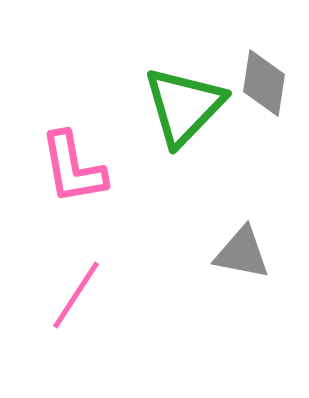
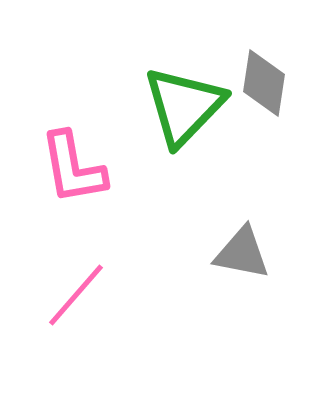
pink line: rotated 8 degrees clockwise
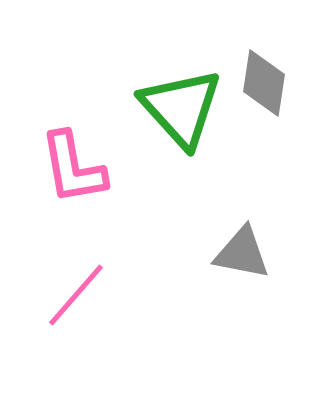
green triangle: moved 3 px left, 2 px down; rotated 26 degrees counterclockwise
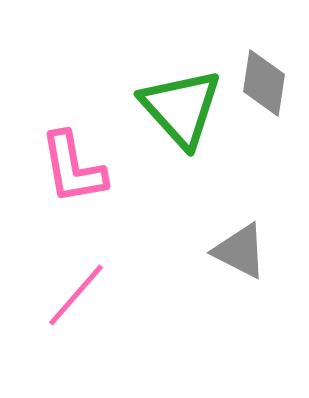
gray triangle: moved 2 px left, 2 px up; rotated 16 degrees clockwise
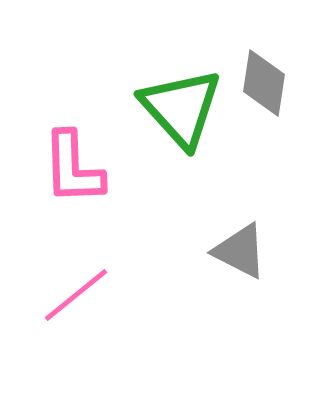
pink L-shape: rotated 8 degrees clockwise
pink line: rotated 10 degrees clockwise
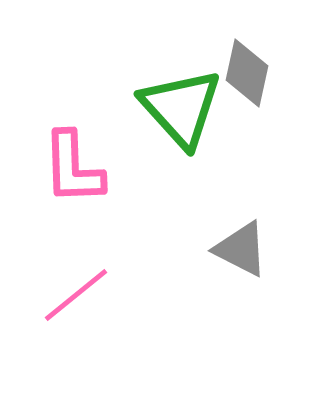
gray diamond: moved 17 px left, 10 px up; rotated 4 degrees clockwise
gray triangle: moved 1 px right, 2 px up
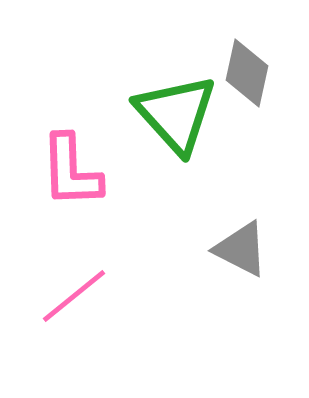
green triangle: moved 5 px left, 6 px down
pink L-shape: moved 2 px left, 3 px down
pink line: moved 2 px left, 1 px down
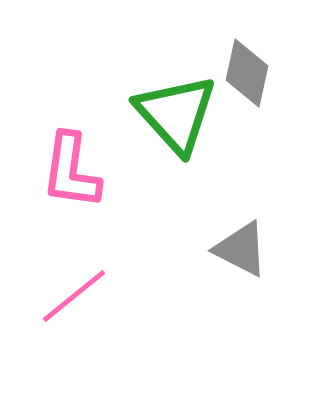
pink L-shape: rotated 10 degrees clockwise
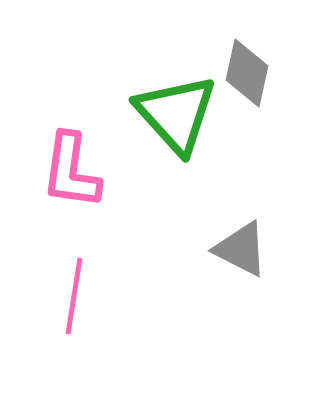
pink line: rotated 42 degrees counterclockwise
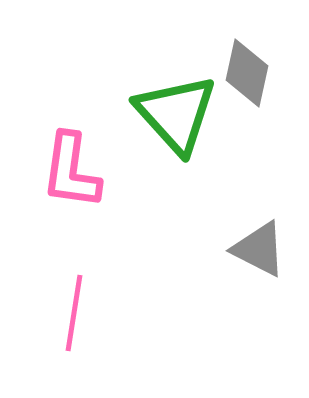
gray triangle: moved 18 px right
pink line: moved 17 px down
